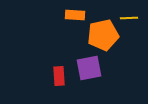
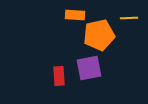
orange pentagon: moved 4 px left
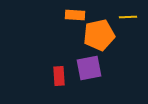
yellow line: moved 1 px left, 1 px up
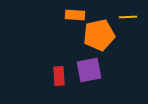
purple square: moved 2 px down
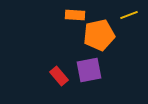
yellow line: moved 1 px right, 2 px up; rotated 18 degrees counterclockwise
red rectangle: rotated 36 degrees counterclockwise
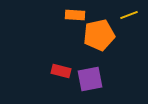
purple square: moved 1 px right, 9 px down
red rectangle: moved 2 px right, 5 px up; rotated 36 degrees counterclockwise
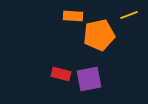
orange rectangle: moved 2 px left, 1 px down
red rectangle: moved 3 px down
purple square: moved 1 px left
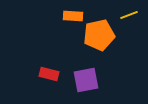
red rectangle: moved 12 px left
purple square: moved 3 px left, 1 px down
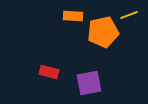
orange pentagon: moved 4 px right, 3 px up
red rectangle: moved 2 px up
purple square: moved 3 px right, 3 px down
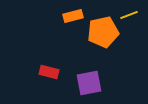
orange rectangle: rotated 18 degrees counterclockwise
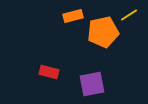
yellow line: rotated 12 degrees counterclockwise
purple square: moved 3 px right, 1 px down
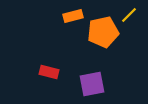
yellow line: rotated 12 degrees counterclockwise
